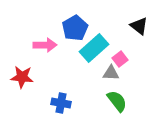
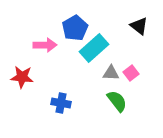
pink square: moved 11 px right, 14 px down
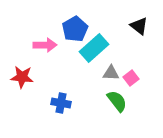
blue pentagon: moved 1 px down
pink square: moved 5 px down
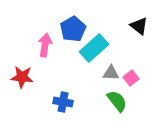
blue pentagon: moved 2 px left
pink arrow: rotated 80 degrees counterclockwise
blue cross: moved 2 px right, 1 px up
